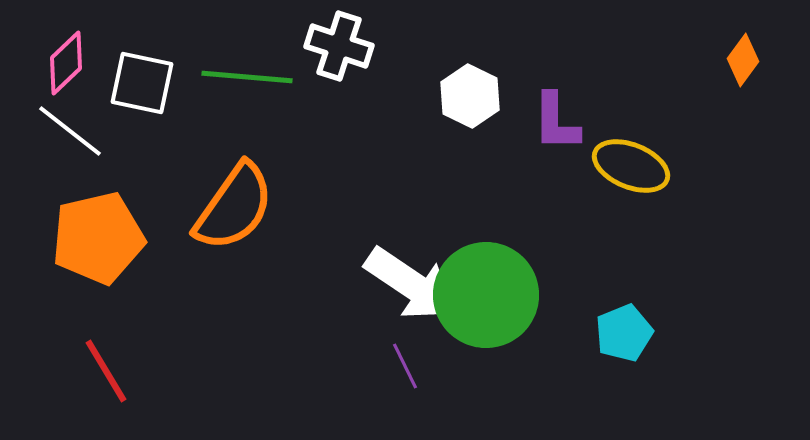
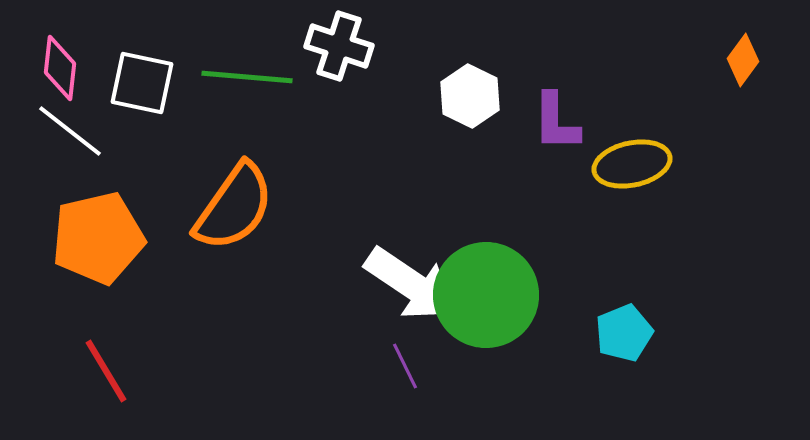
pink diamond: moved 6 px left, 5 px down; rotated 40 degrees counterclockwise
yellow ellipse: moved 1 px right, 2 px up; rotated 34 degrees counterclockwise
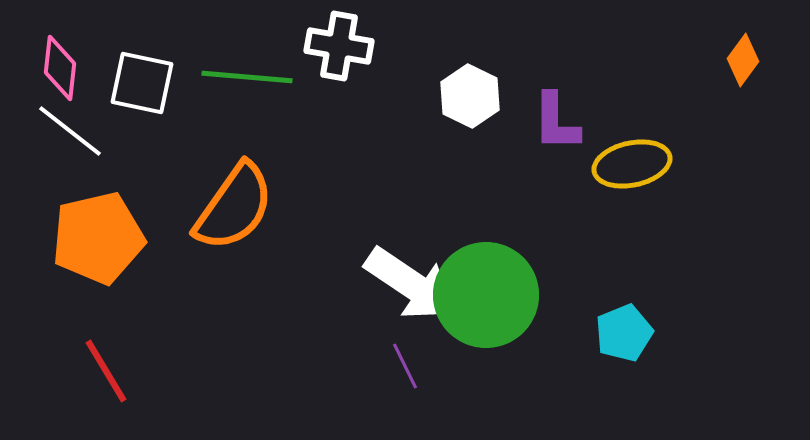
white cross: rotated 8 degrees counterclockwise
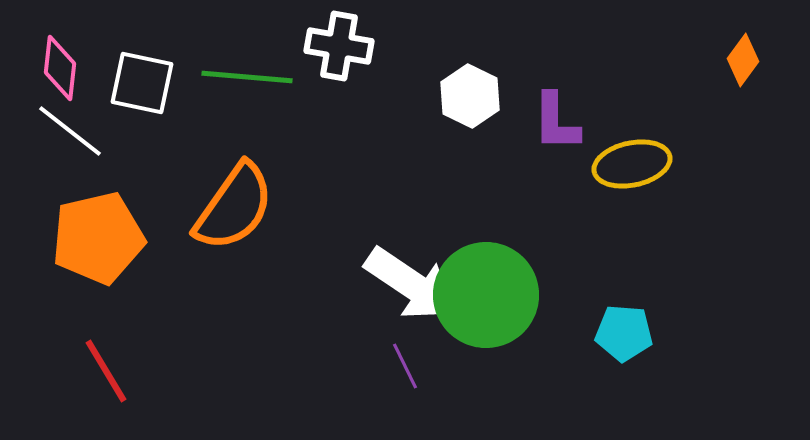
cyan pentagon: rotated 26 degrees clockwise
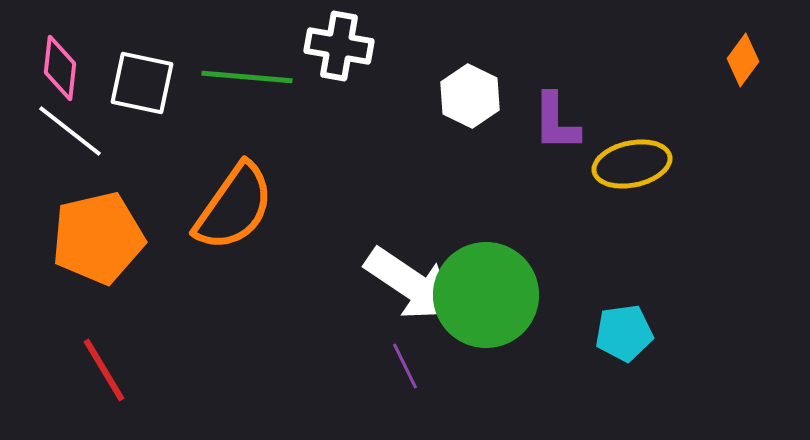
cyan pentagon: rotated 12 degrees counterclockwise
red line: moved 2 px left, 1 px up
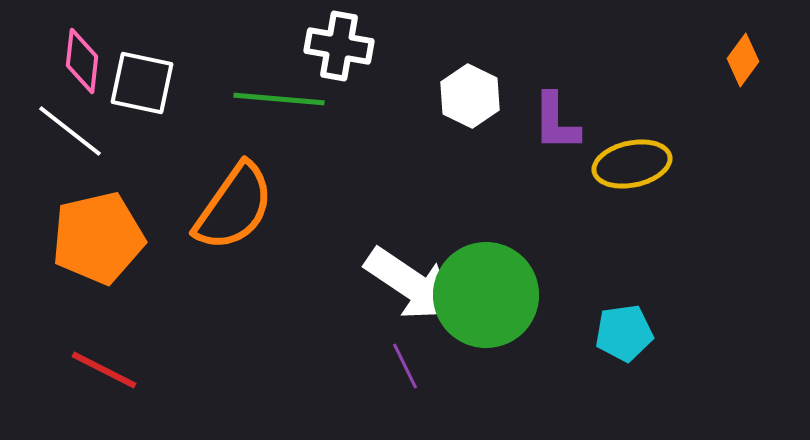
pink diamond: moved 22 px right, 7 px up
green line: moved 32 px right, 22 px down
red line: rotated 32 degrees counterclockwise
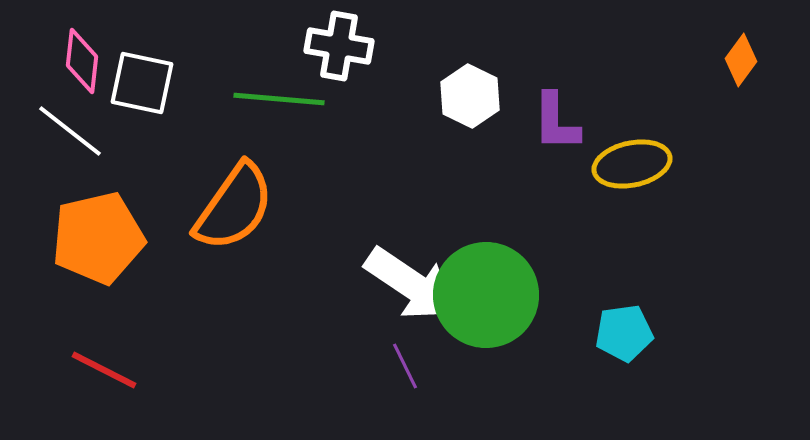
orange diamond: moved 2 px left
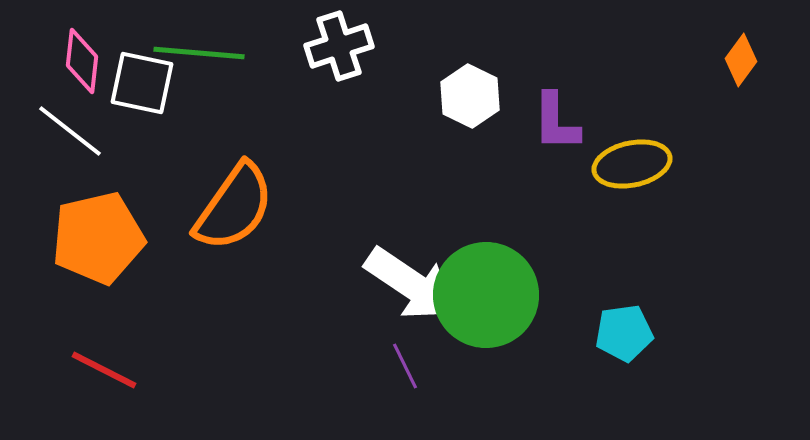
white cross: rotated 28 degrees counterclockwise
green line: moved 80 px left, 46 px up
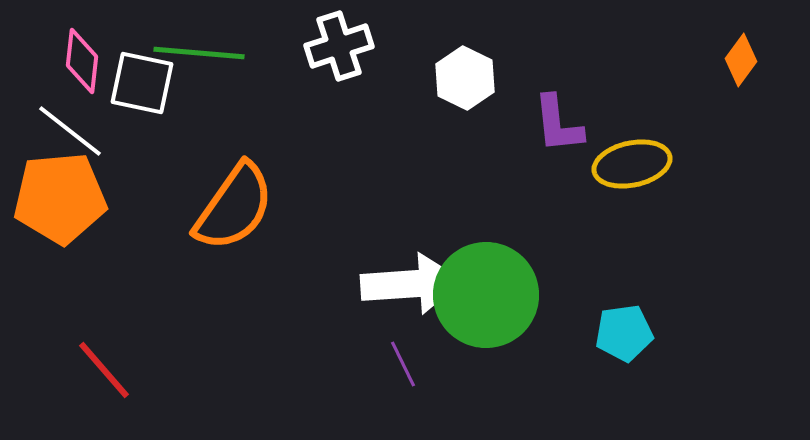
white hexagon: moved 5 px left, 18 px up
purple L-shape: moved 2 px right, 2 px down; rotated 6 degrees counterclockwise
orange pentagon: moved 38 px left, 40 px up; rotated 8 degrees clockwise
white arrow: rotated 38 degrees counterclockwise
purple line: moved 2 px left, 2 px up
red line: rotated 22 degrees clockwise
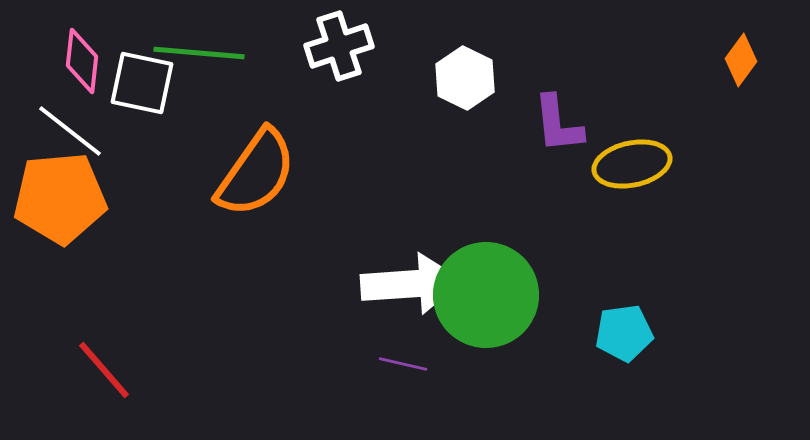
orange semicircle: moved 22 px right, 34 px up
purple line: rotated 51 degrees counterclockwise
